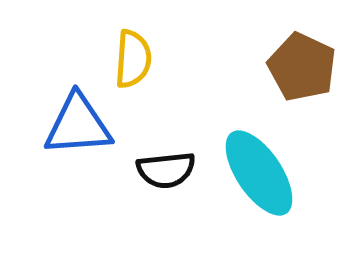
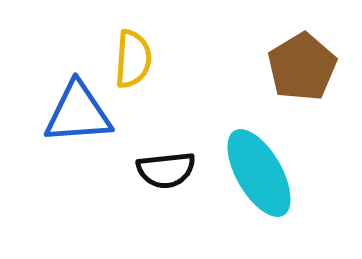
brown pentagon: rotated 16 degrees clockwise
blue triangle: moved 12 px up
cyan ellipse: rotated 4 degrees clockwise
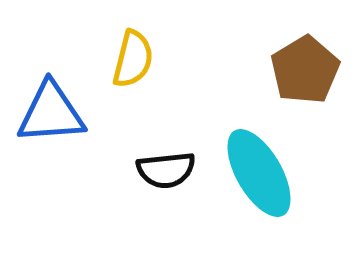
yellow semicircle: rotated 10 degrees clockwise
brown pentagon: moved 3 px right, 3 px down
blue triangle: moved 27 px left
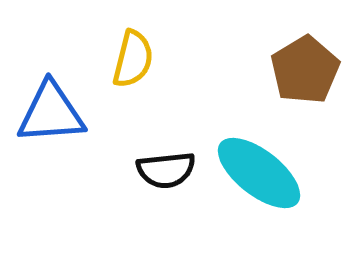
cyan ellipse: rotated 22 degrees counterclockwise
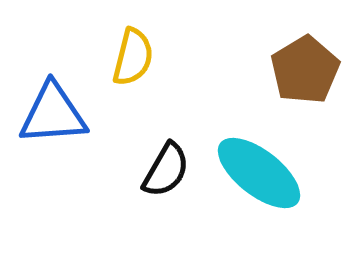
yellow semicircle: moved 2 px up
blue triangle: moved 2 px right, 1 px down
black semicircle: rotated 54 degrees counterclockwise
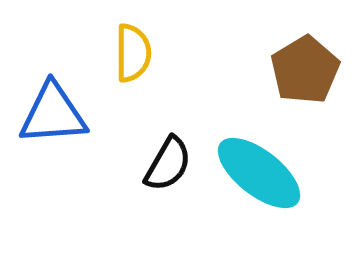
yellow semicircle: moved 4 px up; rotated 14 degrees counterclockwise
black semicircle: moved 2 px right, 6 px up
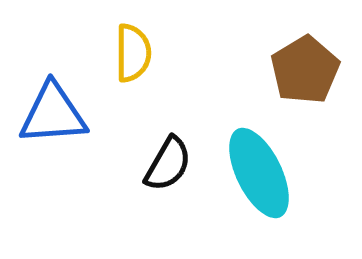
cyan ellipse: rotated 26 degrees clockwise
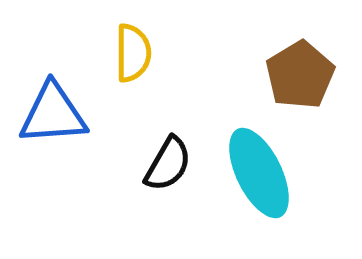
brown pentagon: moved 5 px left, 5 px down
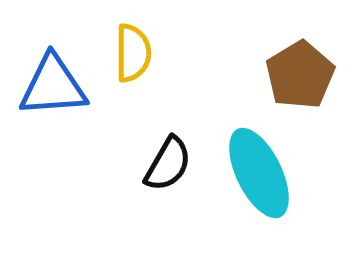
blue triangle: moved 28 px up
